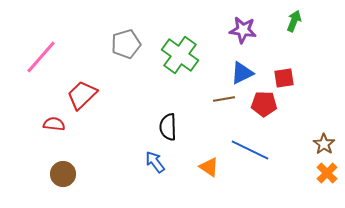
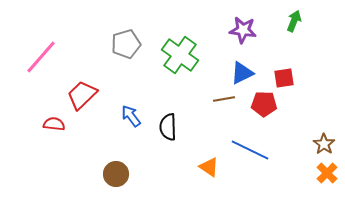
blue arrow: moved 24 px left, 46 px up
brown circle: moved 53 px right
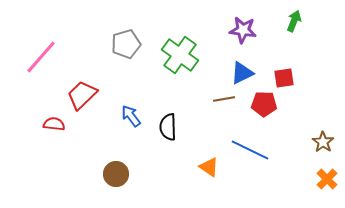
brown star: moved 1 px left, 2 px up
orange cross: moved 6 px down
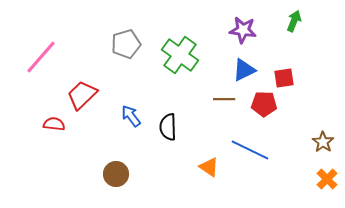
blue triangle: moved 2 px right, 3 px up
brown line: rotated 10 degrees clockwise
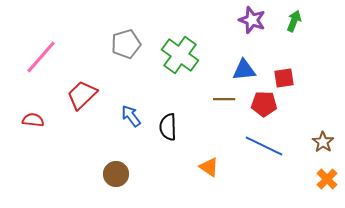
purple star: moved 9 px right, 10 px up; rotated 12 degrees clockwise
blue triangle: rotated 20 degrees clockwise
red semicircle: moved 21 px left, 4 px up
blue line: moved 14 px right, 4 px up
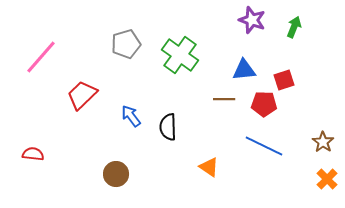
green arrow: moved 6 px down
red square: moved 2 px down; rotated 10 degrees counterclockwise
red semicircle: moved 34 px down
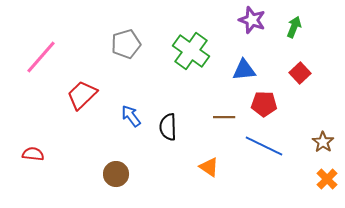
green cross: moved 11 px right, 4 px up
red square: moved 16 px right, 7 px up; rotated 25 degrees counterclockwise
brown line: moved 18 px down
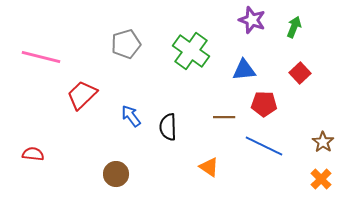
pink line: rotated 63 degrees clockwise
orange cross: moved 6 px left
